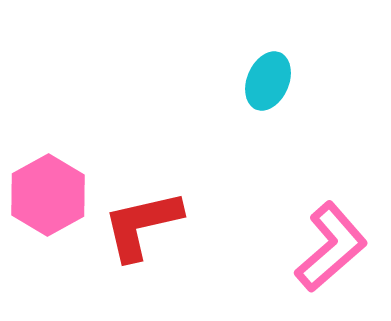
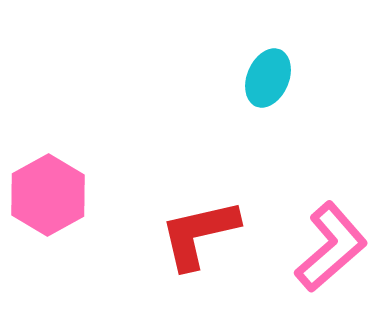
cyan ellipse: moved 3 px up
red L-shape: moved 57 px right, 9 px down
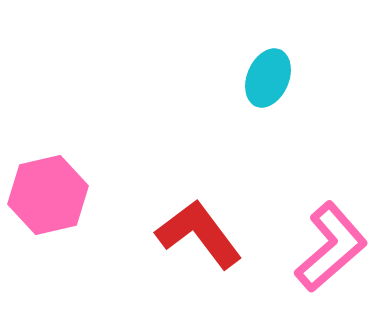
pink hexagon: rotated 16 degrees clockwise
red L-shape: rotated 66 degrees clockwise
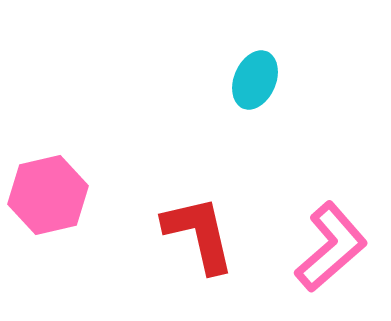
cyan ellipse: moved 13 px left, 2 px down
red L-shape: rotated 24 degrees clockwise
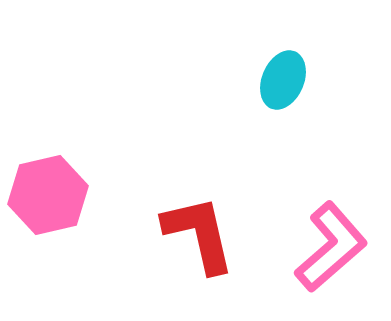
cyan ellipse: moved 28 px right
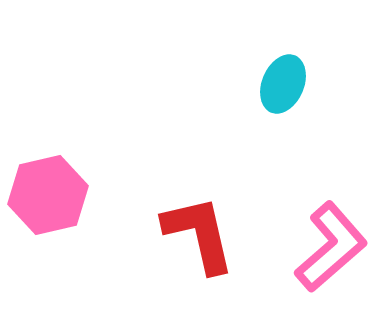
cyan ellipse: moved 4 px down
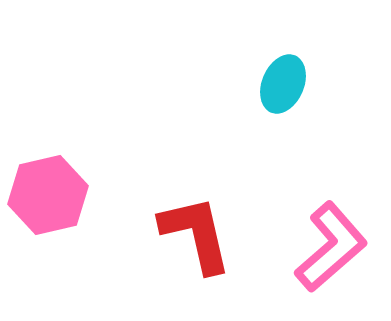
red L-shape: moved 3 px left
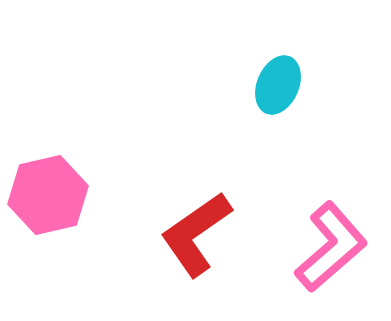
cyan ellipse: moved 5 px left, 1 px down
red L-shape: rotated 112 degrees counterclockwise
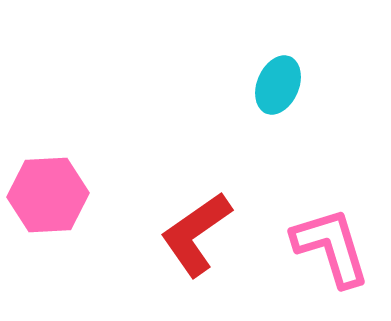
pink hexagon: rotated 10 degrees clockwise
pink L-shape: rotated 66 degrees counterclockwise
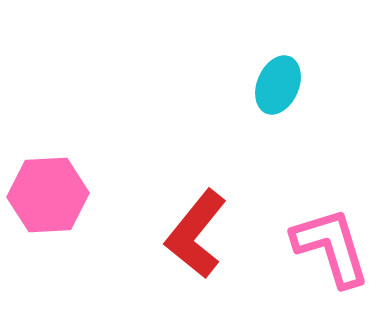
red L-shape: rotated 16 degrees counterclockwise
